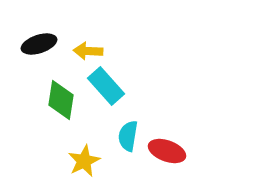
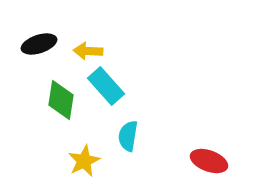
red ellipse: moved 42 px right, 10 px down
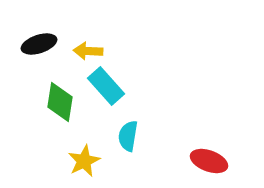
green diamond: moved 1 px left, 2 px down
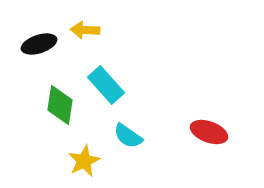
yellow arrow: moved 3 px left, 21 px up
cyan rectangle: moved 1 px up
green diamond: moved 3 px down
cyan semicircle: rotated 64 degrees counterclockwise
red ellipse: moved 29 px up
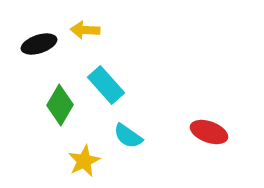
green diamond: rotated 21 degrees clockwise
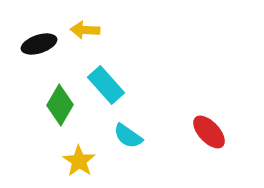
red ellipse: rotated 27 degrees clockwise
yellow star: moved 5 px left; rotated 12 degrees counterclockwise
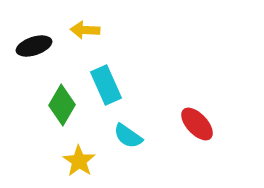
black ellipse: moved 5 px left, 2 px down
cyan rectangle: rotated 18 degrees clockwise
green diamond: moved 2 px right
red ellipse: moved 12 px left, 8 px up
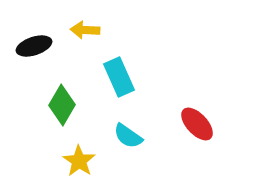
cyan rectangle: moved 13 px right, 8 px up
